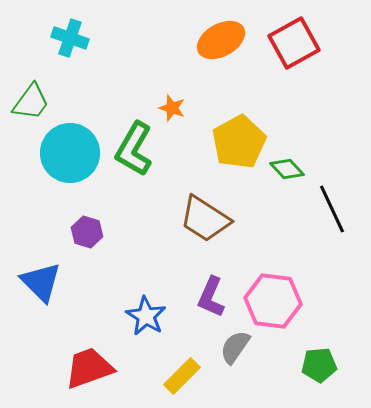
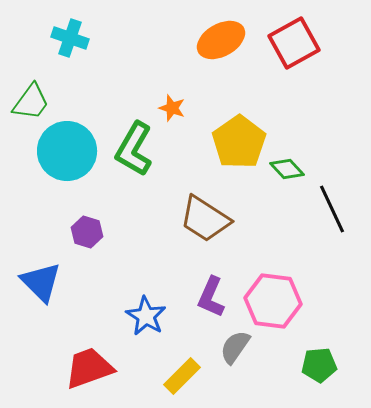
yellow pentagon: rotated 6 degrees counterclockwise
cyan circle: moved 3 px left, 2 px up
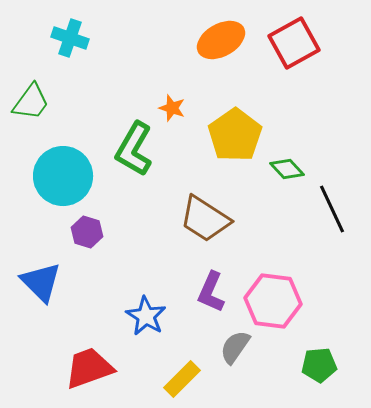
yellow pentagon: moved 4 px left, 7 px up
cyan circle: moved 4 px left, 25 px down
purple L-shape: moved 5 px up
yellow rectangle: moved 3 px down
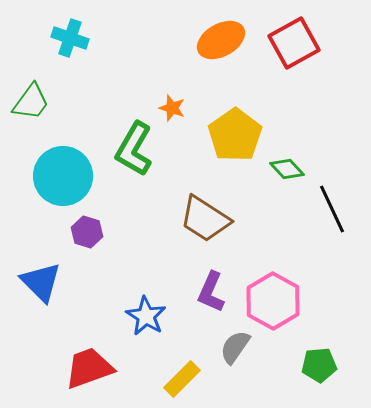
pink hexagon: rotated 22 degrees clockwise
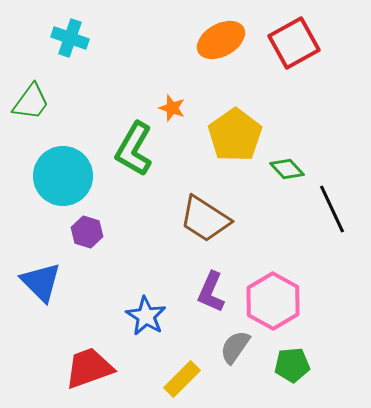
green pentagon: moved 27 px left
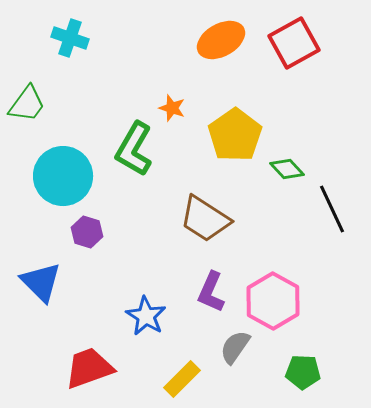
green trapezoid: moved 4 px left, 2 px down
green pentagon: moved 11 px right, 7 px down; rotated 8 degrees clockwise
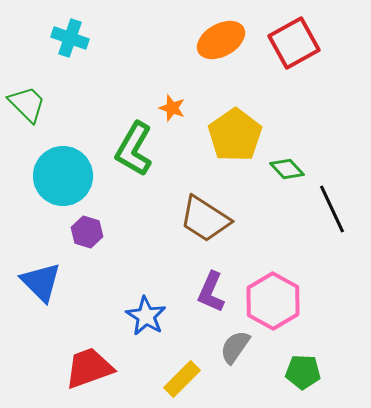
green trapezoid: rotated 81 degrees counterclockwise
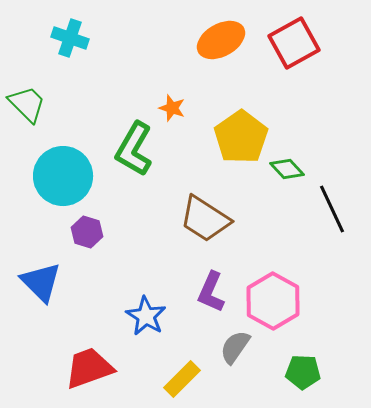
yellow pentagon: moved 6 px right, 2 px down
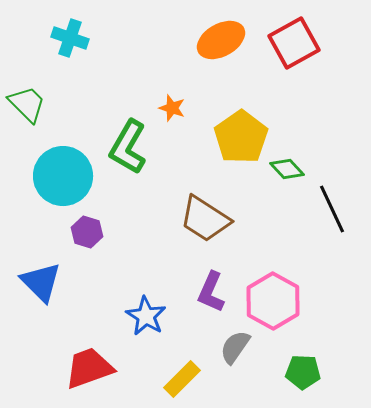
green L-shape: moved 6 px left, 2 px up
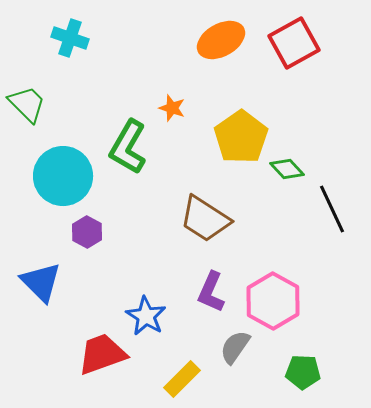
purple hexagon: rotated 12 degrees clockwise
red trapezoid: moved 13 px right, 14 px up
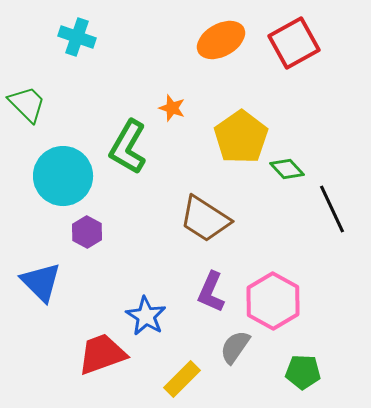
cyan cross: moved 7 px right, 1 px up
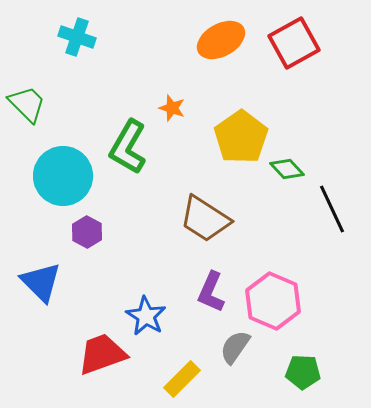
pink hexagon: rotated 6 degrees counterclockwise
